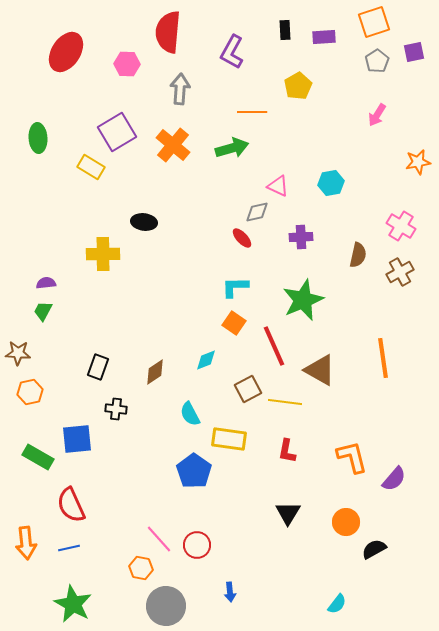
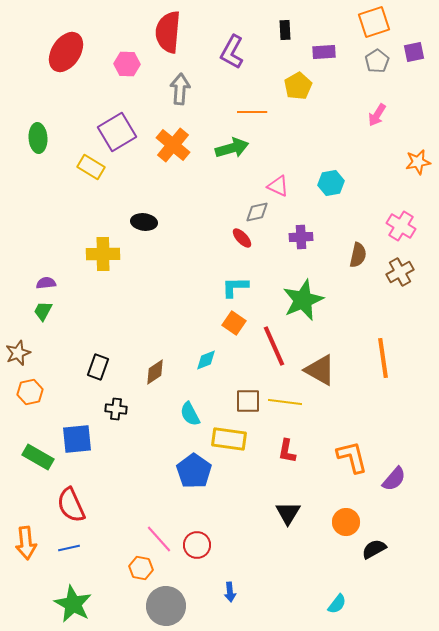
purple rectangle at (324, 37): moved 15 px down
brown star at (18, 353): rotated 25 degrees counterclockwise
brown square at (248, 389): moved 12 px down; rotated 28 degrees clockwise
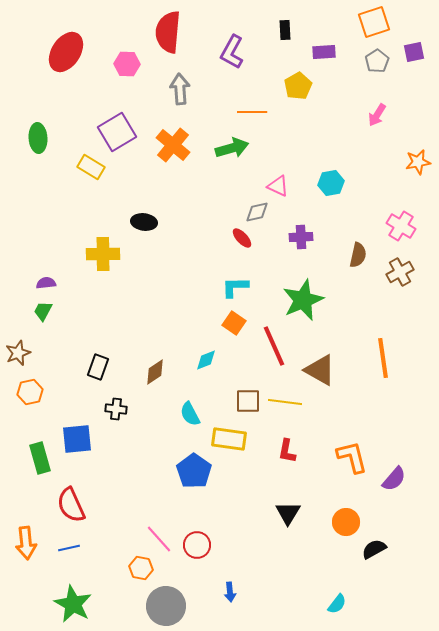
gray arrow at (180, 89): rotated 8 degrees counterclockwise
green rectangle at (38, 457): moved 2 px right, 1 px down; rotated 44 degrees clockwise
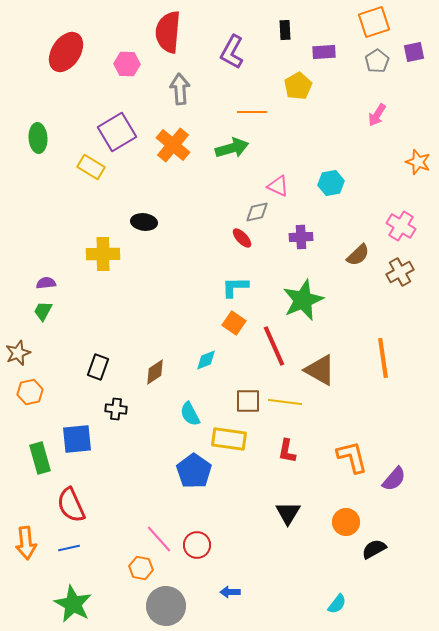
orange star at (418, 162): rotated 30 degrees clockwise
brown semicircle at (358, 255): rotated 35 degrees clockwise
blue arrow at (230, 592): rotated 96 degrees clockwise
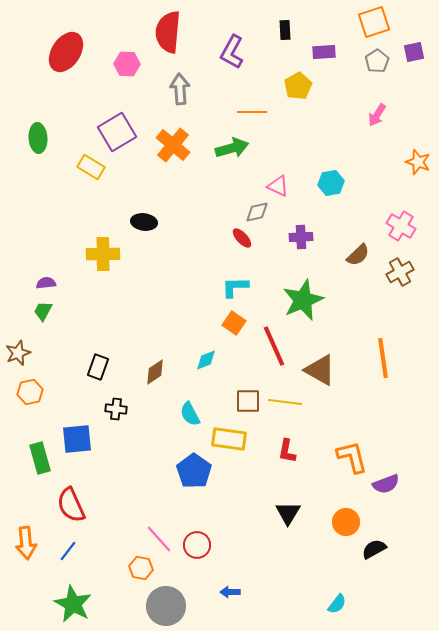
purple semicircle at (394, 479): moved 8 px left, 5 px down; rotated 28 degrees clockwise
blue line at (69, 548): moved 1 px left, 3 px down; rotated 40 degrees counterclockwise
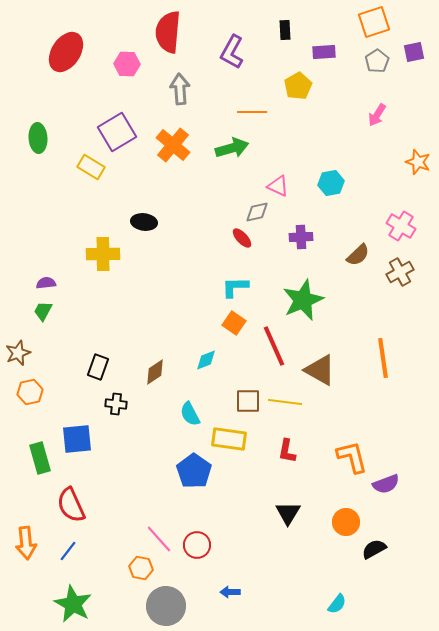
black cross at (116, 409): moved 5 px up
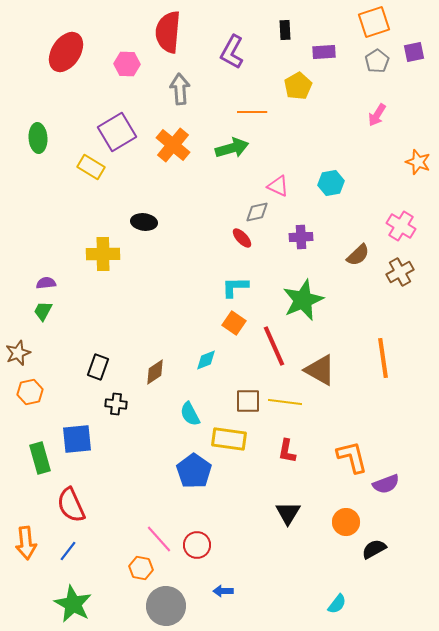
blue arrow at (230, 592): moved 7 px left, 1 px up
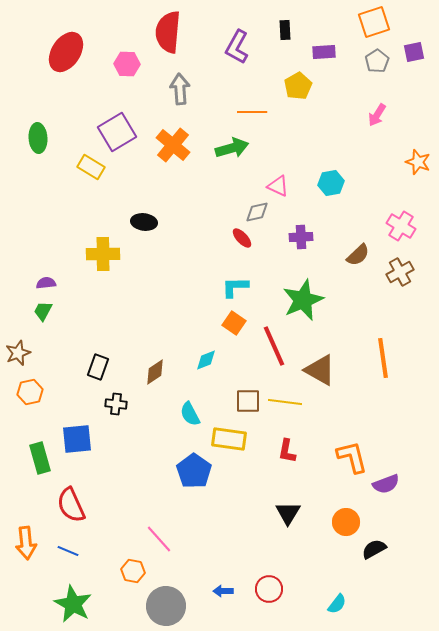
purple L-shape at (232, 52): moved 5 px right, 5 px up
red circle at (197, 545): moved 72 px right, 44 px down
blue line at (68, 551): rotated 75 degrees clockwise
orange hexagon at (141, 568): moved 8 px left, 3 px down
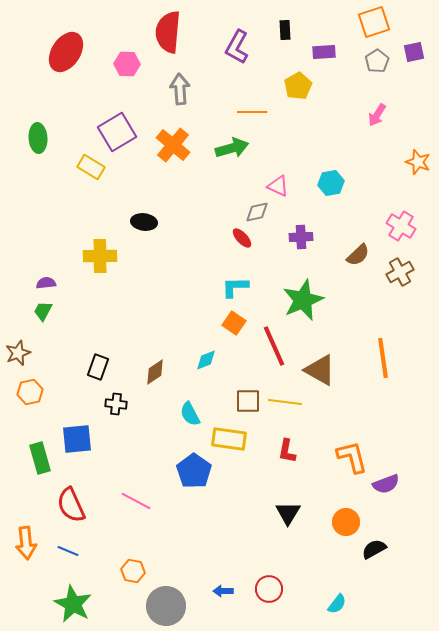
yellow cross at (103, 254): moved 3 px left, 2 px down
pink line at (159, 539): moved 23 px left, 38 px up; rotated 20 degrees counterclockwise
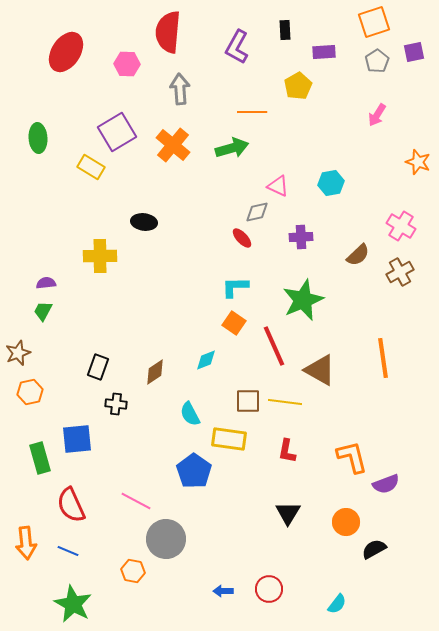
gray circle at (166, 606): moved 67 px up
